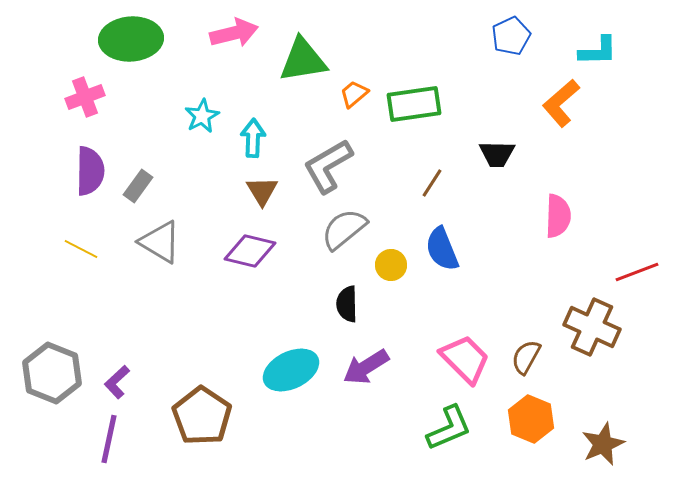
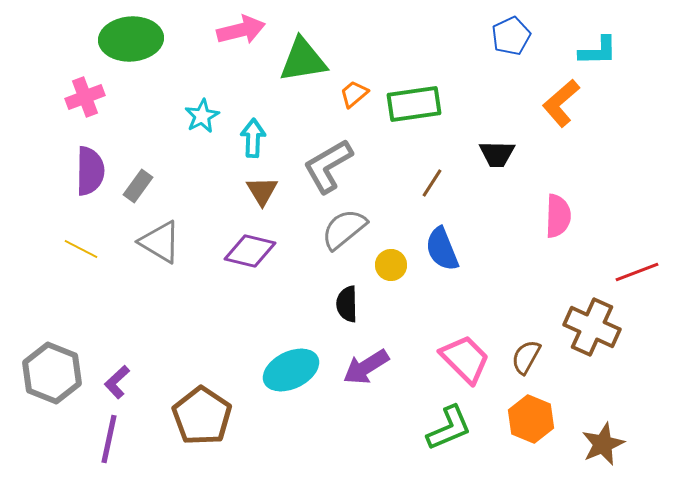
pink arrow: moved 7 px right, 3 px up
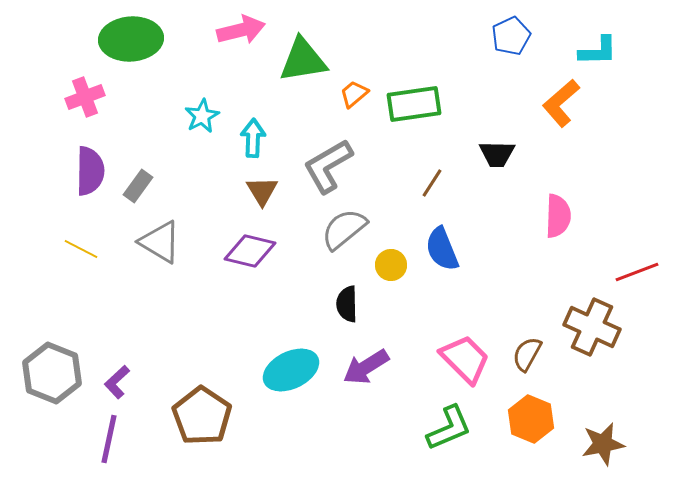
brown semicircle: moved 1 px right, 3 px up
brown star: rotated 12 degrees clockwise
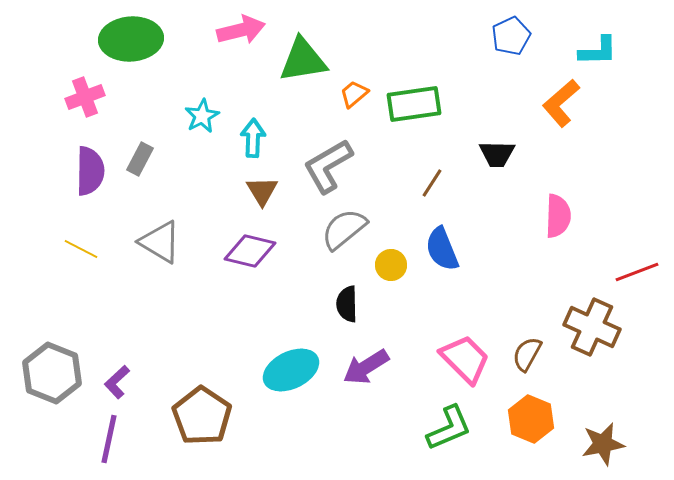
gray rectangle: moved 2 px right, 27 px up; rotated 8 degrees counterclockwise
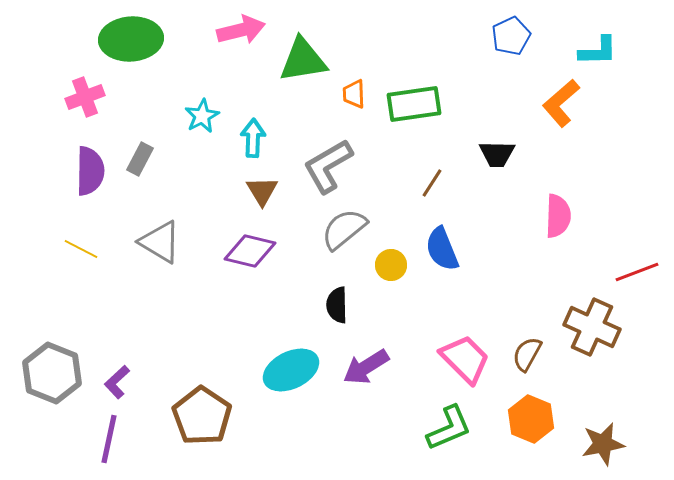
orange trapezoid: rotated 52 degrees counterclockwise
black semicircle: moved 10 px left, 1 px down
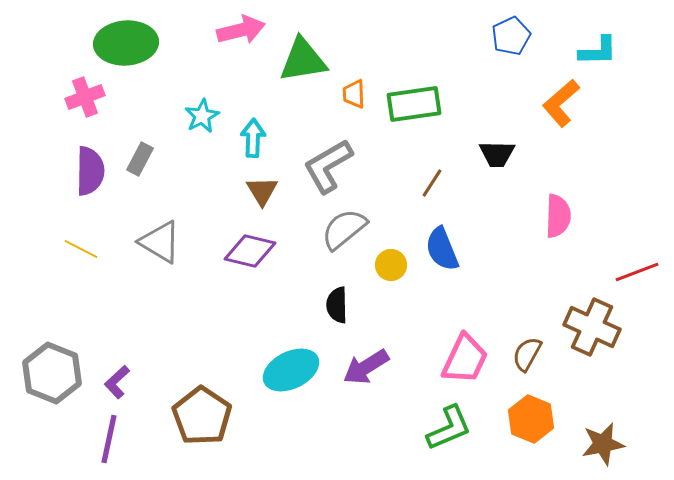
green ellipse: moved 5 px left, 4 px down
pink trapezoid: rotated 70 degrees clockwise
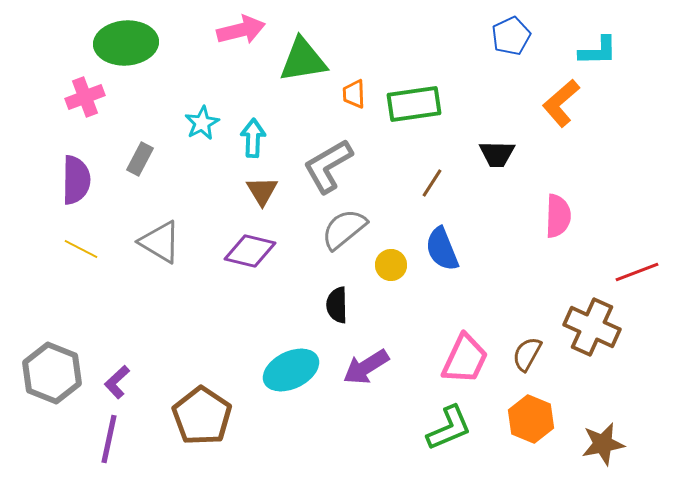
cyan star: moved 7 px down
purple semicircle: moved 14 px left, 9 px down
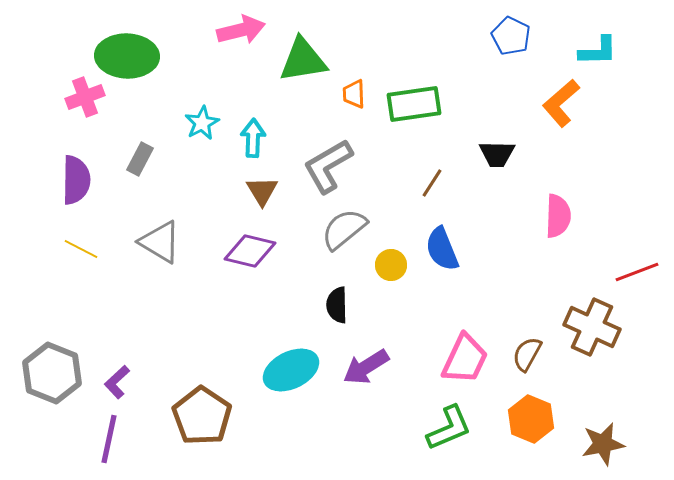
blue pentagon: rotated 21 degrees counterclockwise
green ellipse: moved 1 px right, 13 px down; rotated 6 degrees clockwise
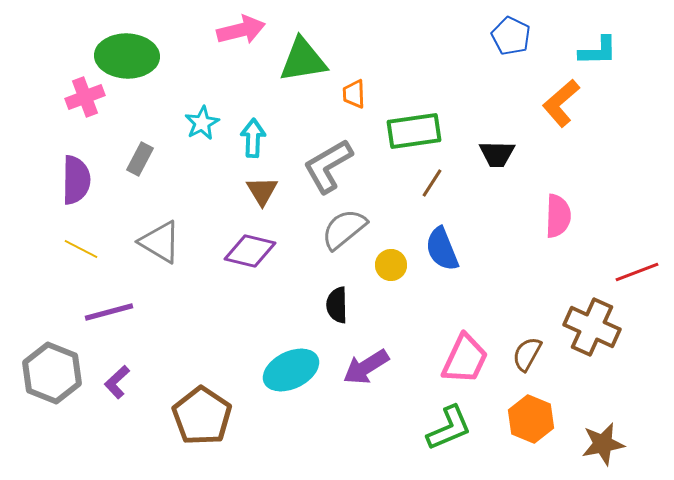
green rectangle: moved 27 px down
purple line: moved 127 px up; rotated 63 degrees clockwise
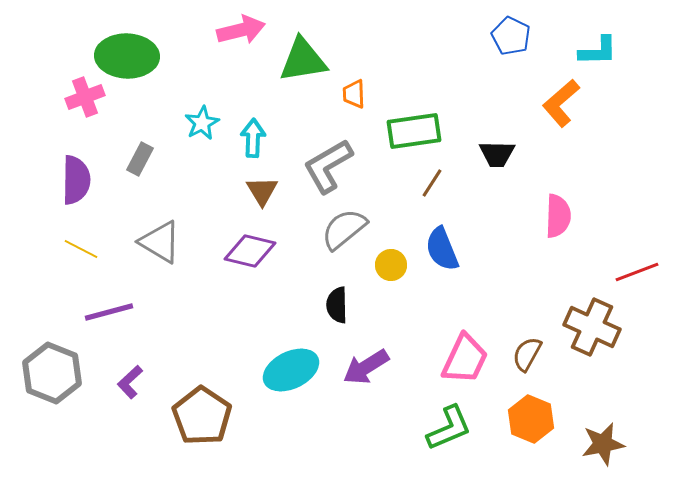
purple L-shape: moved 13 px right
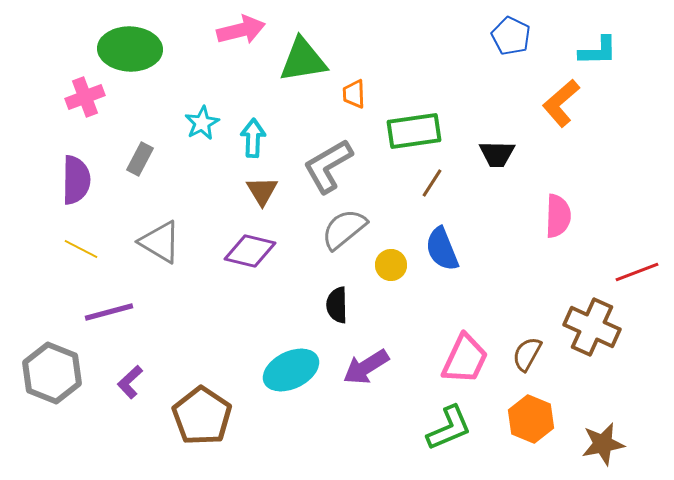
green ellipse: moved 3 px right, 7 px up
